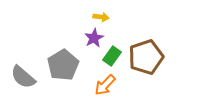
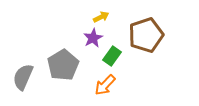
yellow arrow: rotated 35 degrees counterclockwise
purple star: moved 1 px left
brown pentagon: moved 22 px up
gray semicircle: rotated 72 degrees clockwise
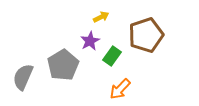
purple star: moved 3 px left, 3 px down
orange arrow: moved 15 px right, 4 px down
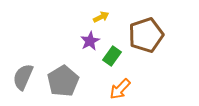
gray pentagon: moved 16 px down
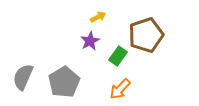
yellow arrow: moved 3 px left
green rectangle: moved 6 px right
gray pentagon: moved 1 px right, 1 px down
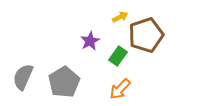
yellow arrow: moved 22 px right
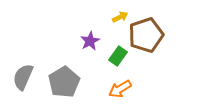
orange arrow: rotated 15 degrees clockwise
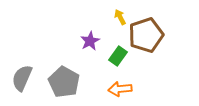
yellow arrow: rotated 91 degrees counterclockwise
gray semicircle: moved 1 px left, 1 px down
gray pentagon: rotated 12 degrees counterclockwise
orange arrow: rotated 25 degrees clockwise
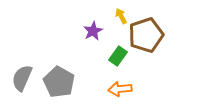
yellow arrow: moved 1 px right, 1 px up
purple star: moved 3 px right, 10 px up
gray pentagon: moved 5 px left
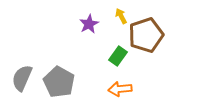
purple star: moved 4 px left, 7 px up
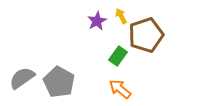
purple star: moved 8 px right, 3 px up
gray semicircle: rotated 32 degrees clockwise
orange arrow: rotated 45 degrees clockwise
